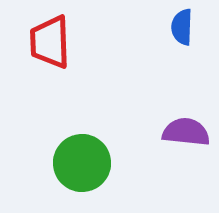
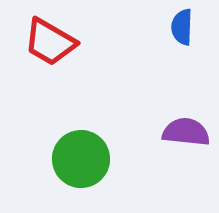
red trapezoid: rotated 58 degrees counterclockwise
green circle: moved 1 px left, 4 px up
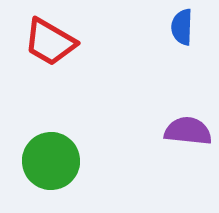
purple semicircle: moved 2 px right, 1 px up
green circle: moved 30 px left, 2 px down
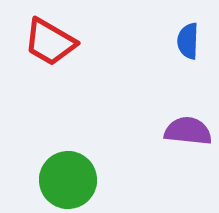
blue semicircle: moved 6 px right, 14 px down
green circle: moved 17 px right, 19 px down
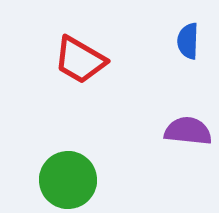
red trapezoid: moved 30 px right, 18 px down
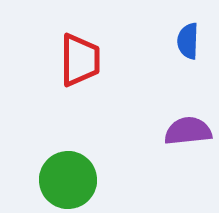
red trapezoid: rotated 120 degrees counterclockwise
purple semicircle: rotated 12 degrees counterclockwise
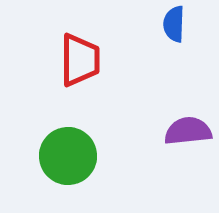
blue semicircle: moved 14 px left, 17 px up
green circle: moved 24 px up
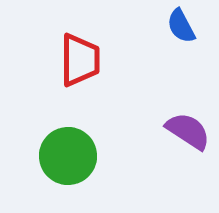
blue semicircle: moved 7 px right, 2 px down; rotated 30 degrees counterclockwise
purple semicircle: rotated 39 degrees clockwise
